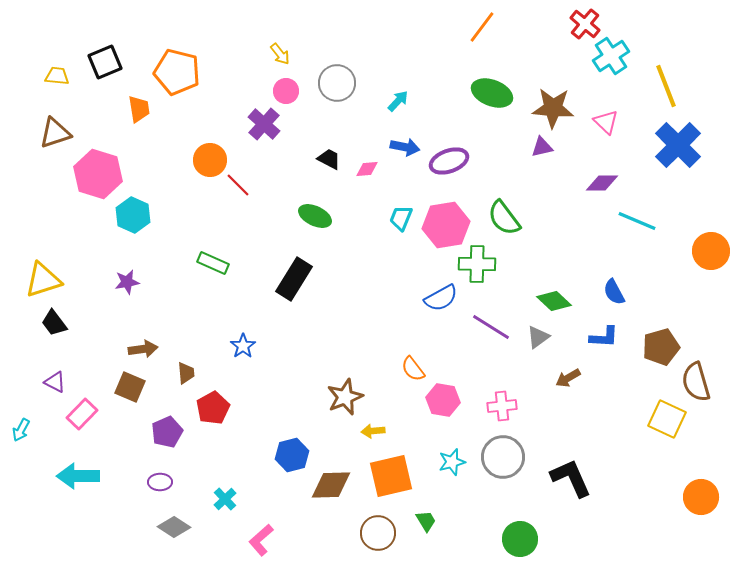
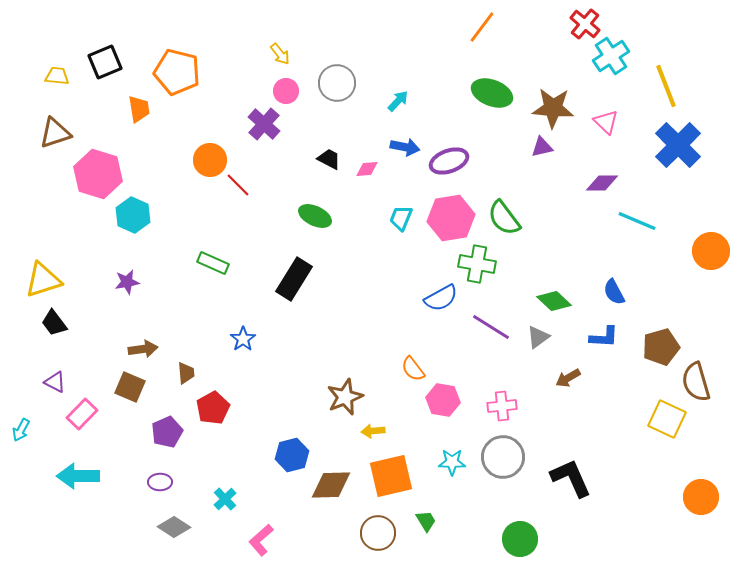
pink hexagon at (446, 225): moved 5 px right, 7 px up
green cross at (477, 264): rotated 9 degrees clockwise
blue star at (243, 346): moved 7 px up
cyan star at (452, 462): rotated 16 degrees clockwise
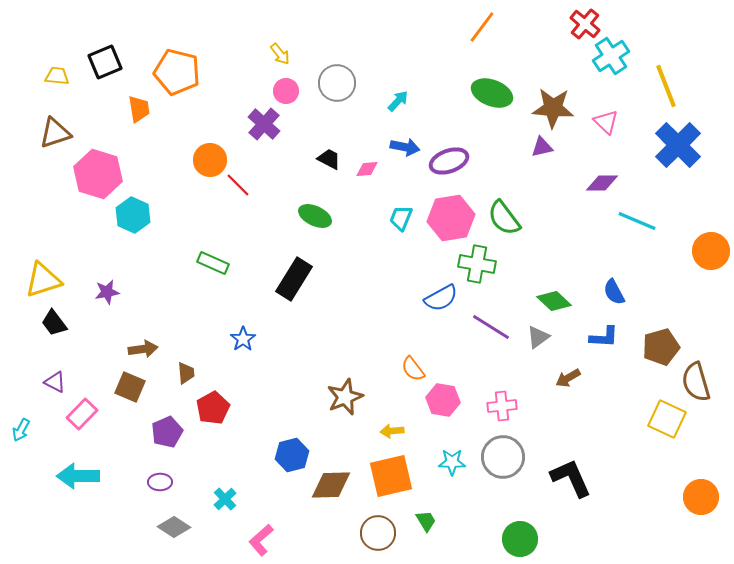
purple star at (127, 282): moved 20 px left, 10 px down
yellow arrow at (373, 431): moved 19 px right
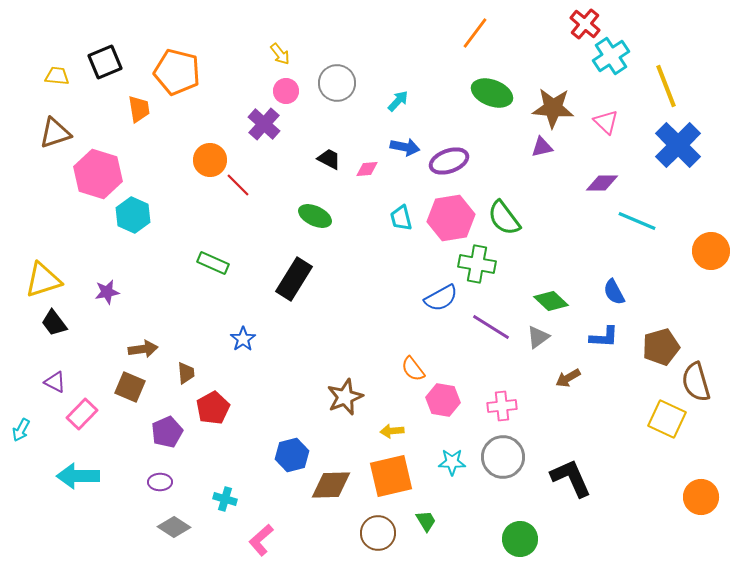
orange line at (482, 27): moved 7 px left, 6 px down
cyan trapezoid at (401, 218): rotated 36 degrees counterclockwise
green diamond at (554, 301): moved 3 px left
cyan cross at (225, 499): rotated 30 degrees counterclockwise
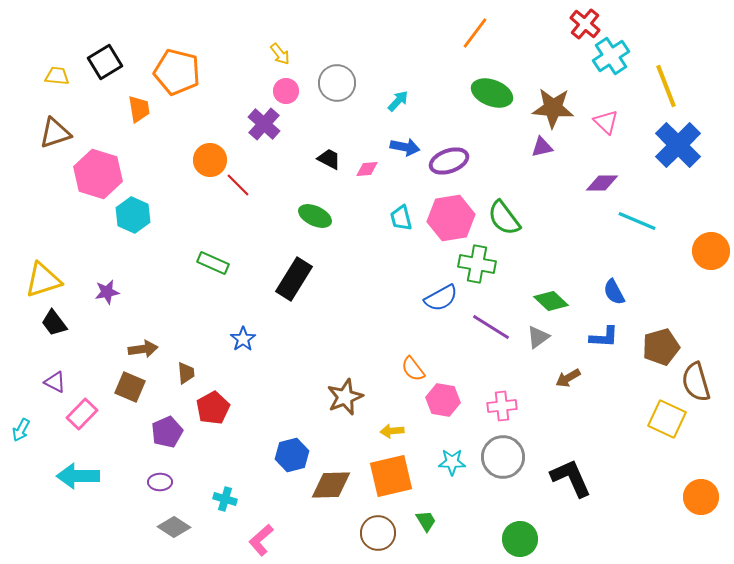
black square at (105, 62): rotated 8 degrees counterclockwise
